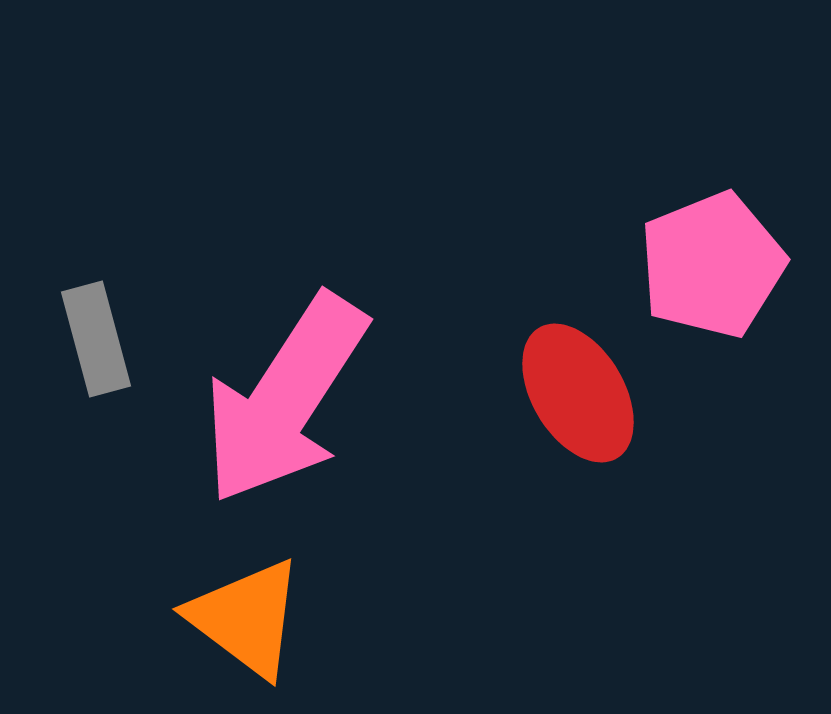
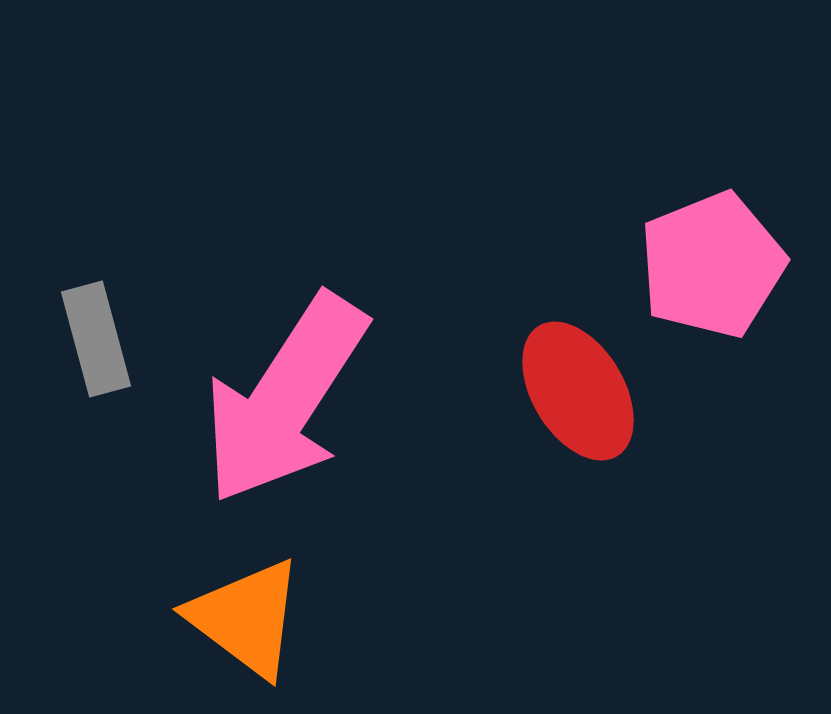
red ellipse: moved 2 px up
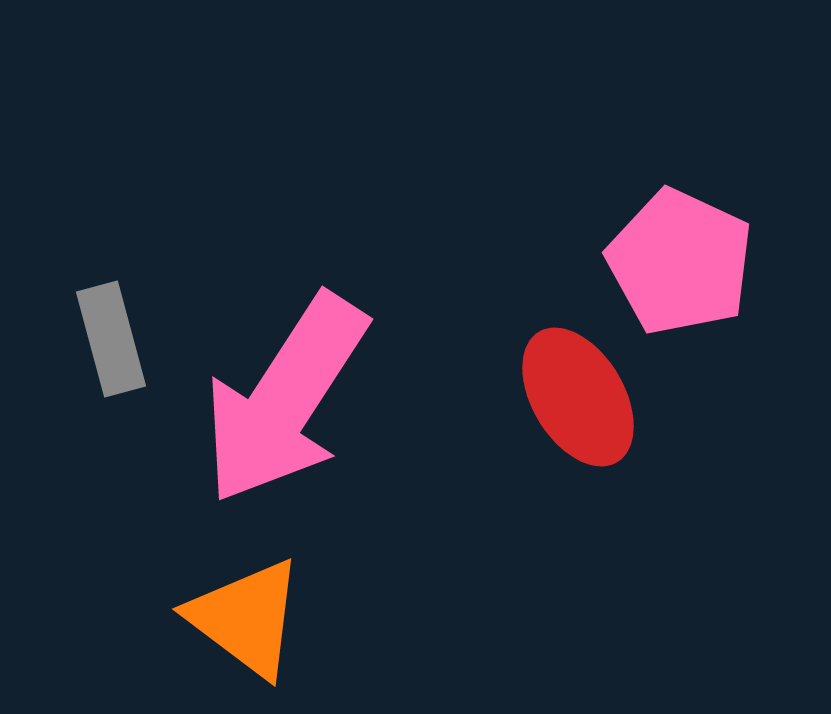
pink pentagon: moved 32 px left, 3 px up; rotated 25 degrees counterclockwise
gray rectangle: moved 15 px right
red ellipse: moved 6 px down
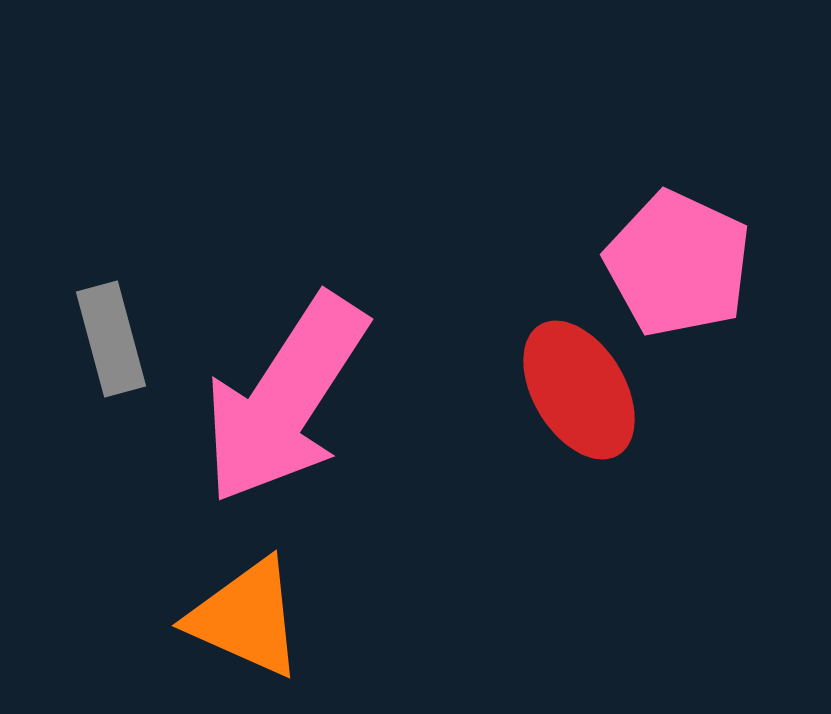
pink pentagon: moved 2 px left, 2 px down
red ellipse: moved 1 px right, 7 px up
orange triangle: rotated 13 degrees counterclockwise
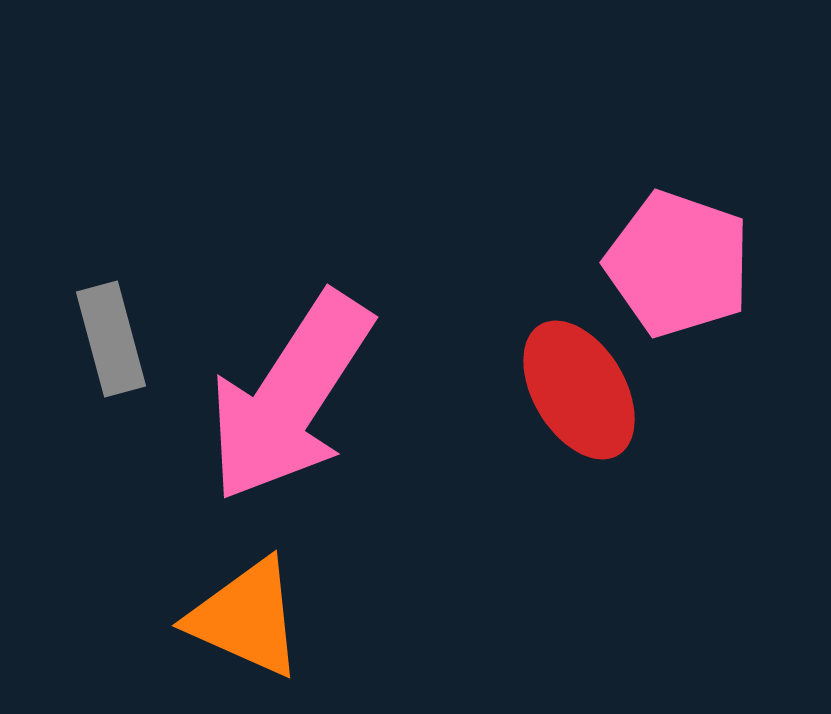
pink pentagon: rotated 6 degrees counterclockwise
pink arrow: moved 5 px right, 2 px up
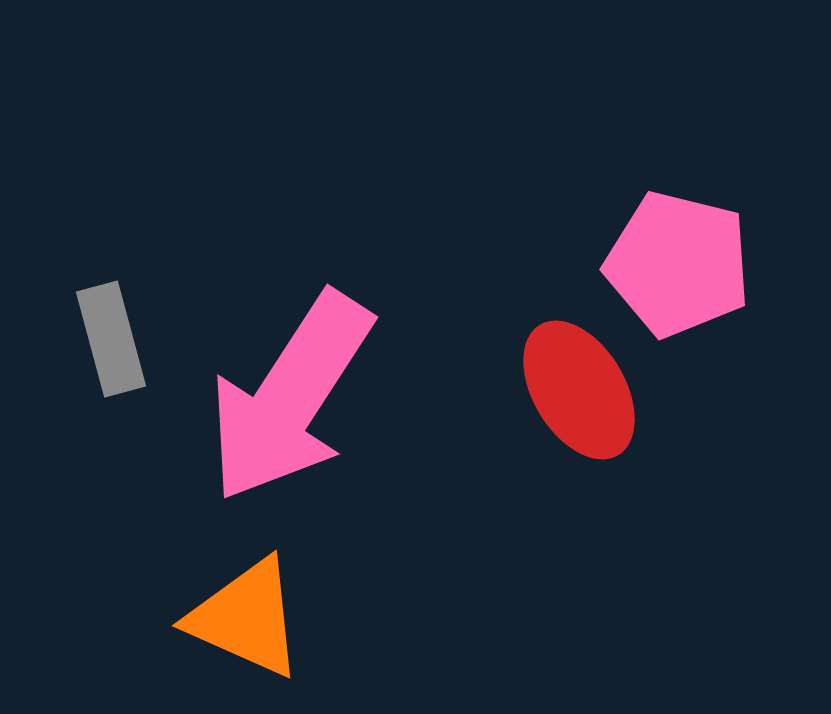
pink pentagon: rotated 5 degrees counterclockwise
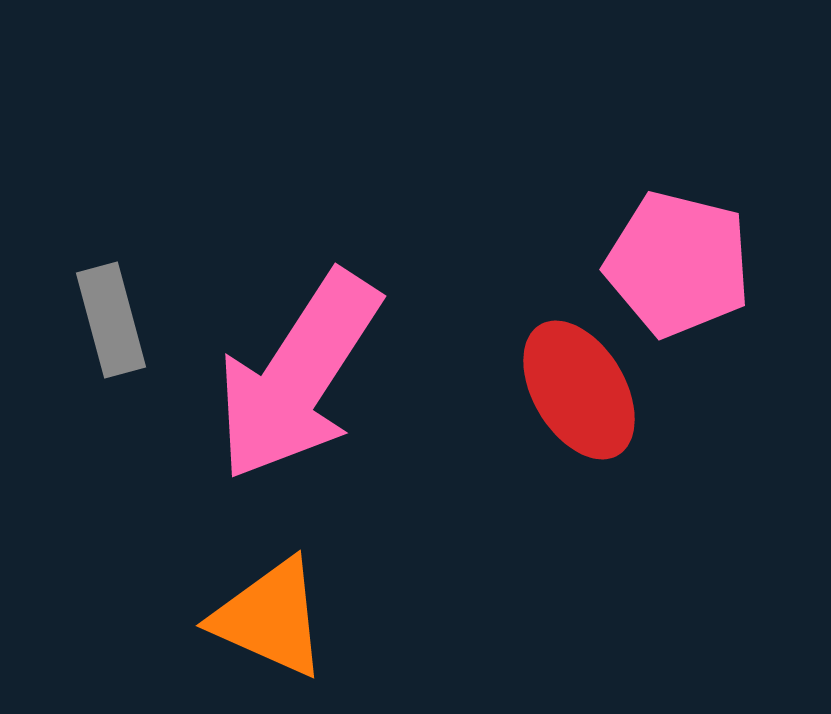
gray rectangle: moved 19 px up
pink arrow: moved 8 px right, 21 px up
orange triangle: moved 24 px right
